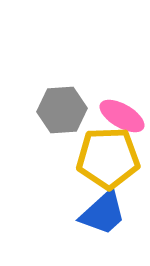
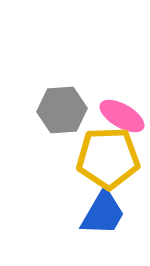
blue trapezoid: rotated 18 degrees counterclockwise
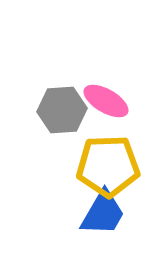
pink ellipse: moved 16 px left, 15 px up
yellow pentagon: moved 8 px down
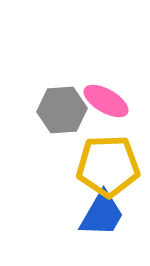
blue trapezoid: moved 1 px left, 1 px down
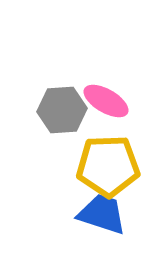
blue trapezoid: rotated 102 degrees counterclockwise
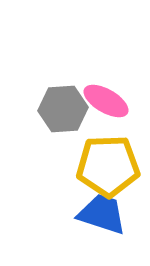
gray hexagon: moved 1 px right, 1 px up
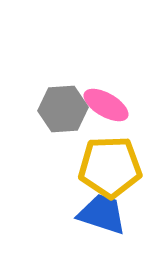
pink ellipse: moved 4 px down
yellow pentagon: moved 2 px right, 1 px down
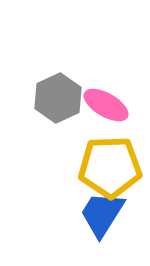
gray hexagon: moved 5 px left, 11 px up; rotated 21 degrees counterclockwise
blue trapezoid: rotated 76 degrees counterclockwise
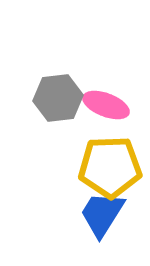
gray hexagon: rotated 18 degrees clockwise
pink ellipse: rotated 9 degrees counterclockwise
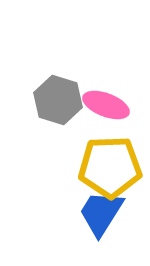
gray hexagon: moved 2 px down; rotated 24 degrees clockwise
blue trapezoid: moved 1 px left, 1 px up
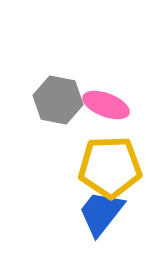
gray hexagon: rotated 6 degrees counterclockwise
blue trapezoid: rotated 6 degrees clockwise
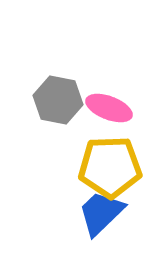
pink ellipse: moved 3 px right, 3 px down
blue trapezoid: rotated 8 degrees clockwise
